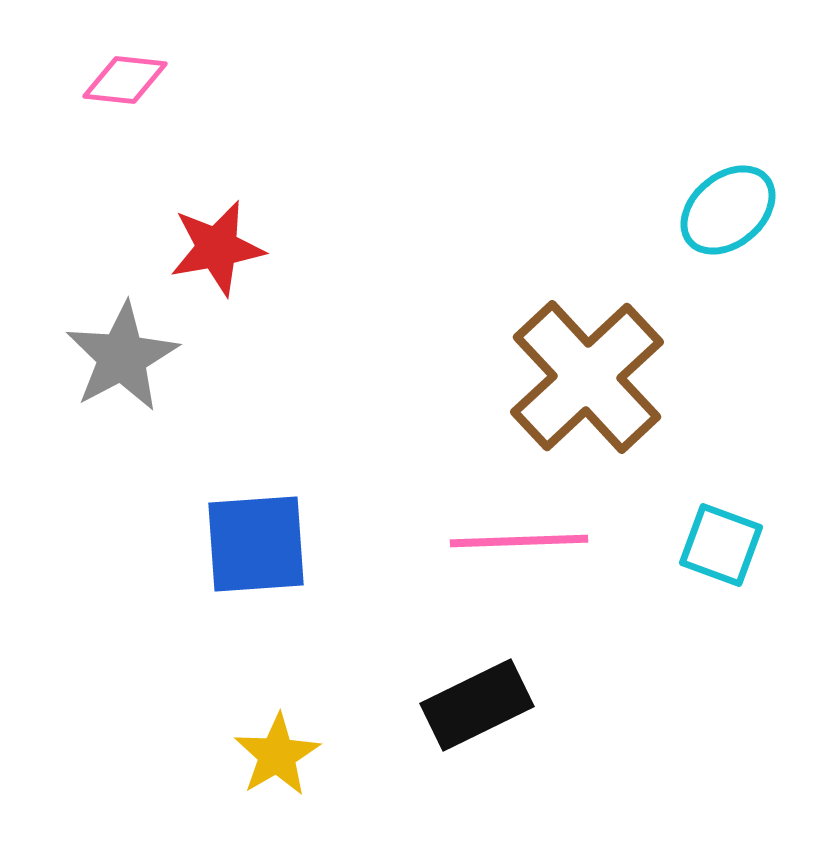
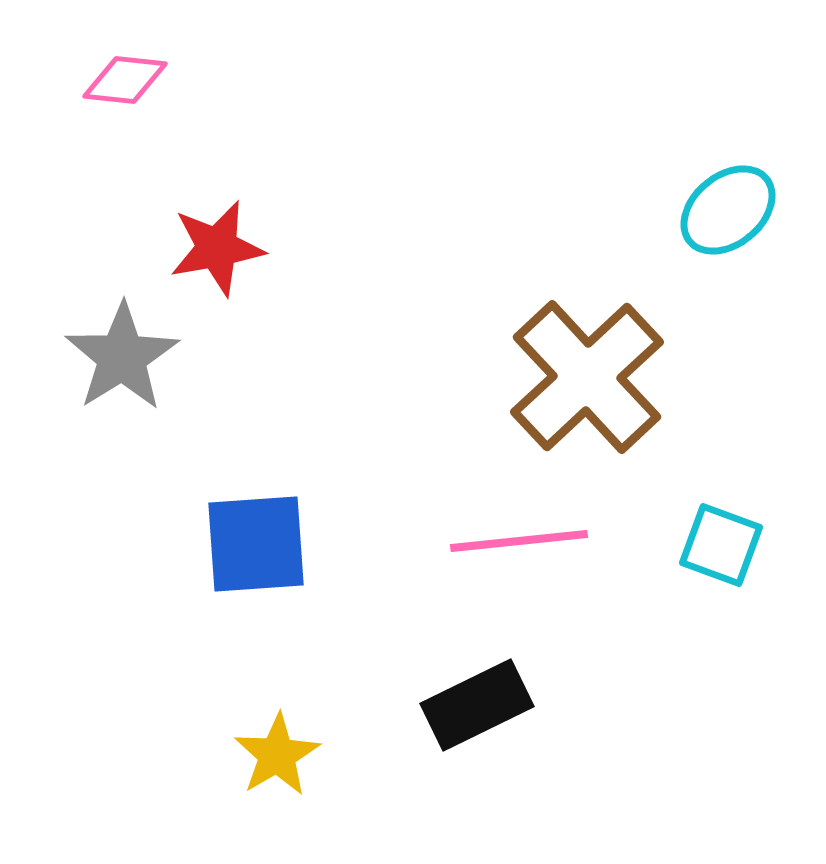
gray star: rotated 4 degrees counterclockwise
pink line: rotated 4 degrees counterclockwise
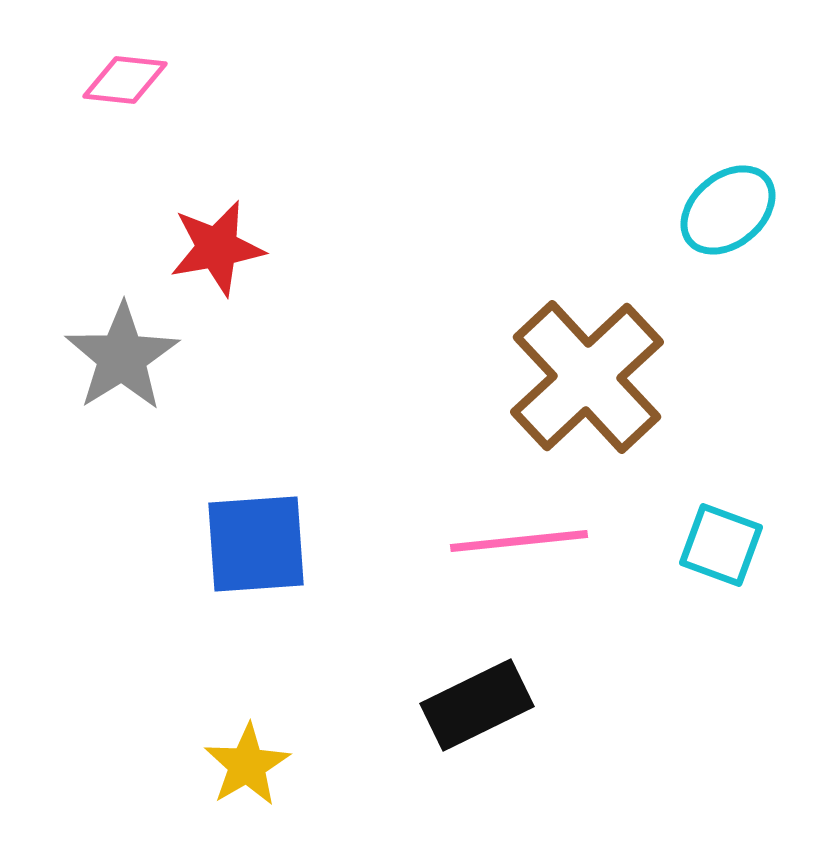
yellow star: moved 30 px left, 10 px down
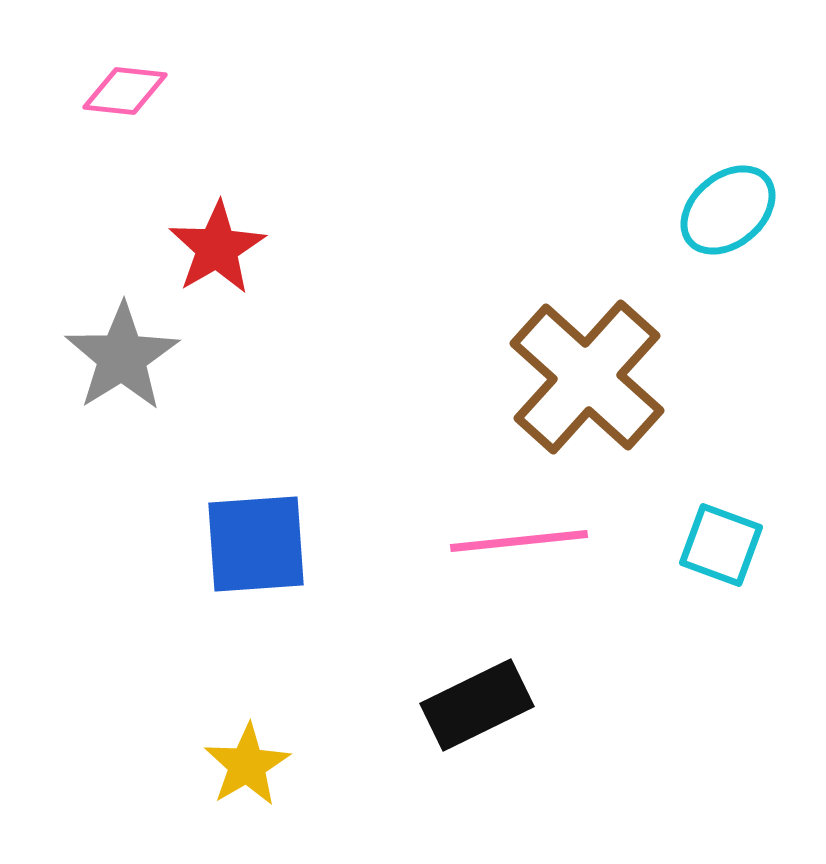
pink diamond: moved 11 px down
red star: rotated 20 degrees counterclockwise
brown cross: rotated 5 degrees counterclockwise
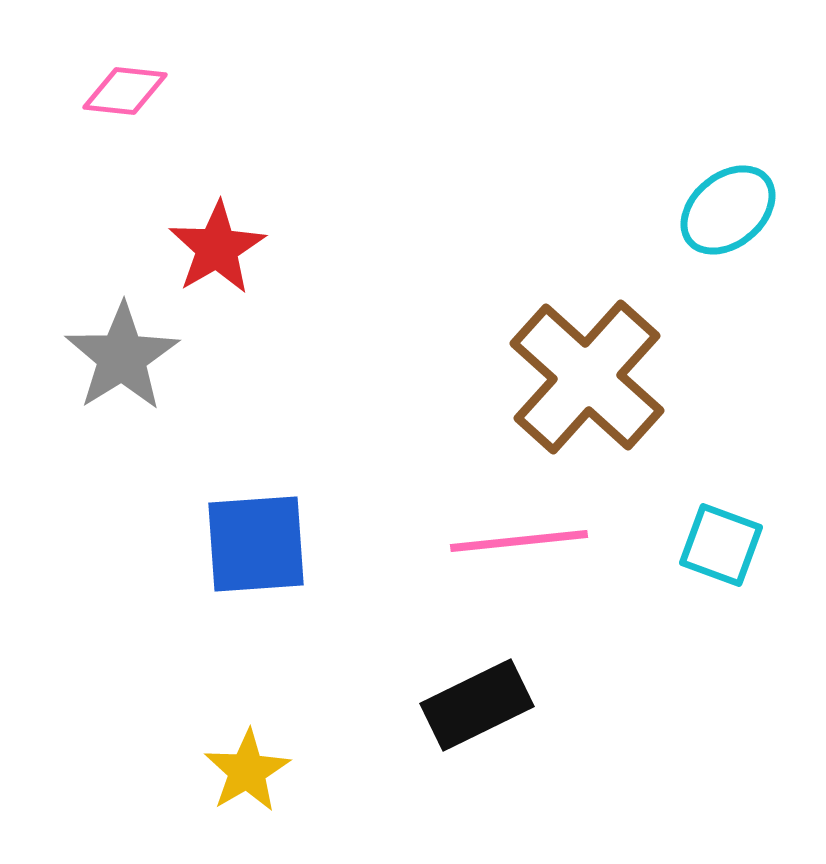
yellow star: moved 6 px down
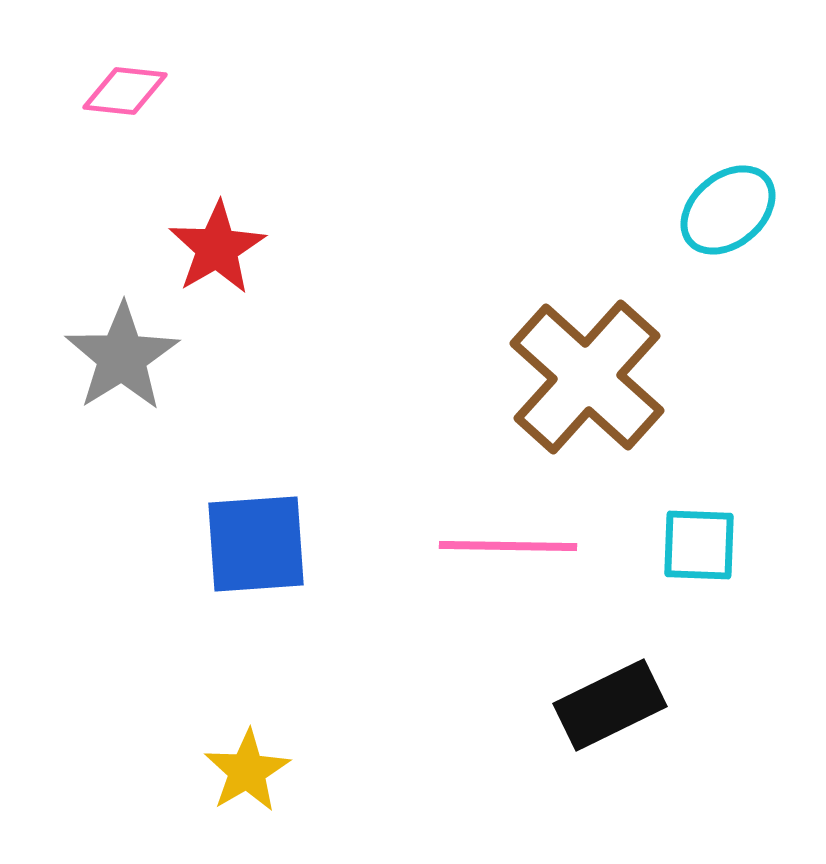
pink line: moved 11 px left, 5 px down; rotated 7 degrees clockwise
cyan square: moved 22 px left; rotated 18 degrees counterclockwise
black rectangle: moved 133 px right
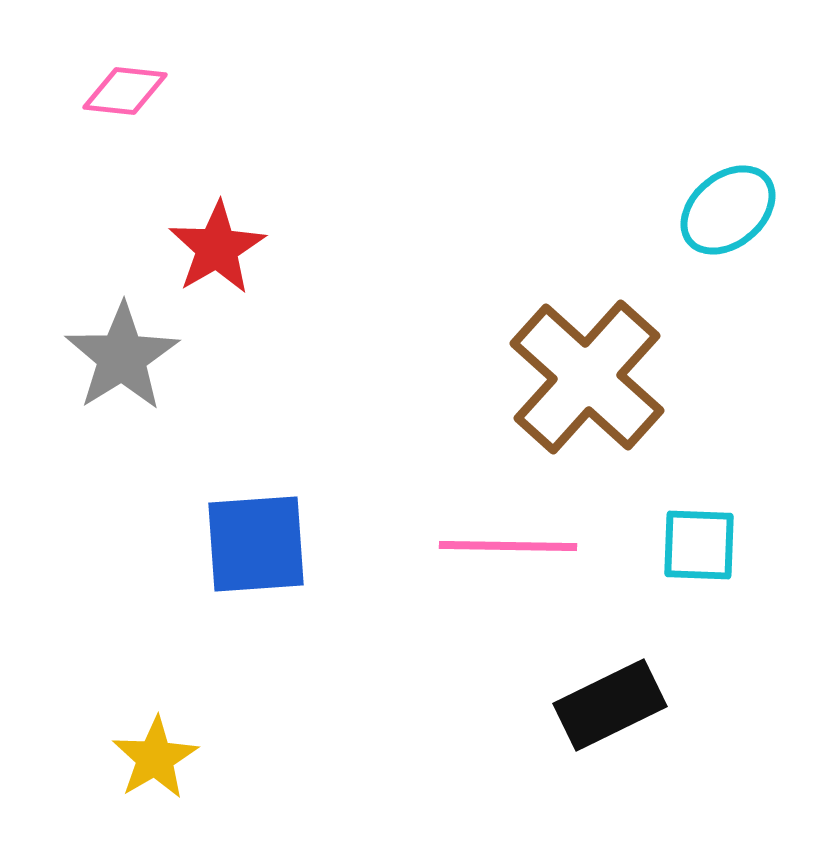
yellow star: moved 92 px left, 13 px up
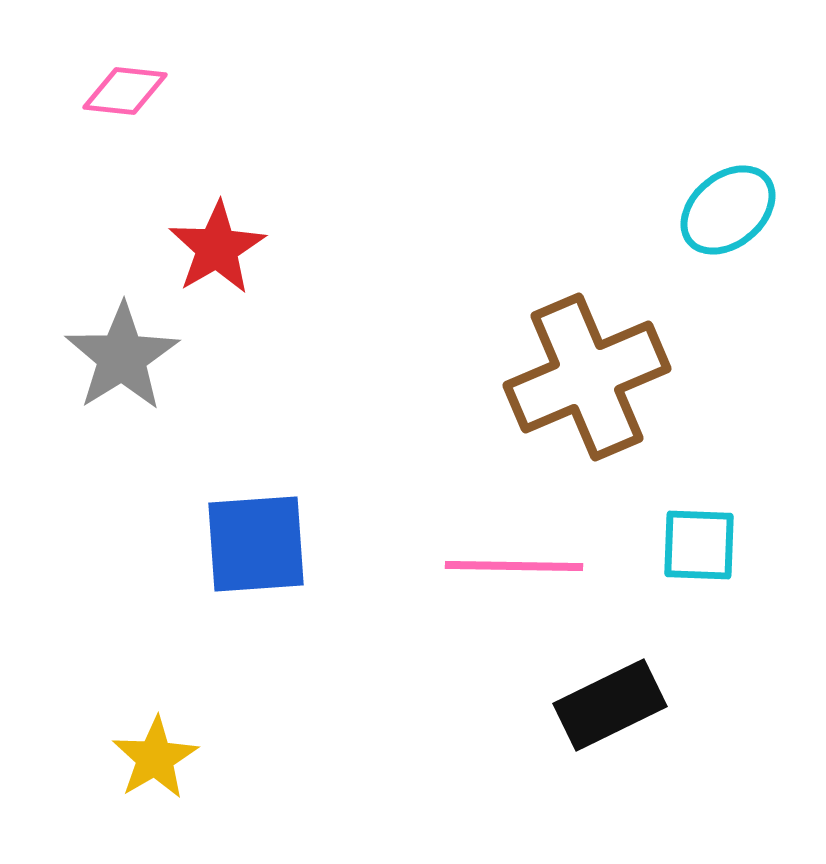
brown cross: rotated 25 degrees clockwise
pink line: moved 6 px right, 20 px down
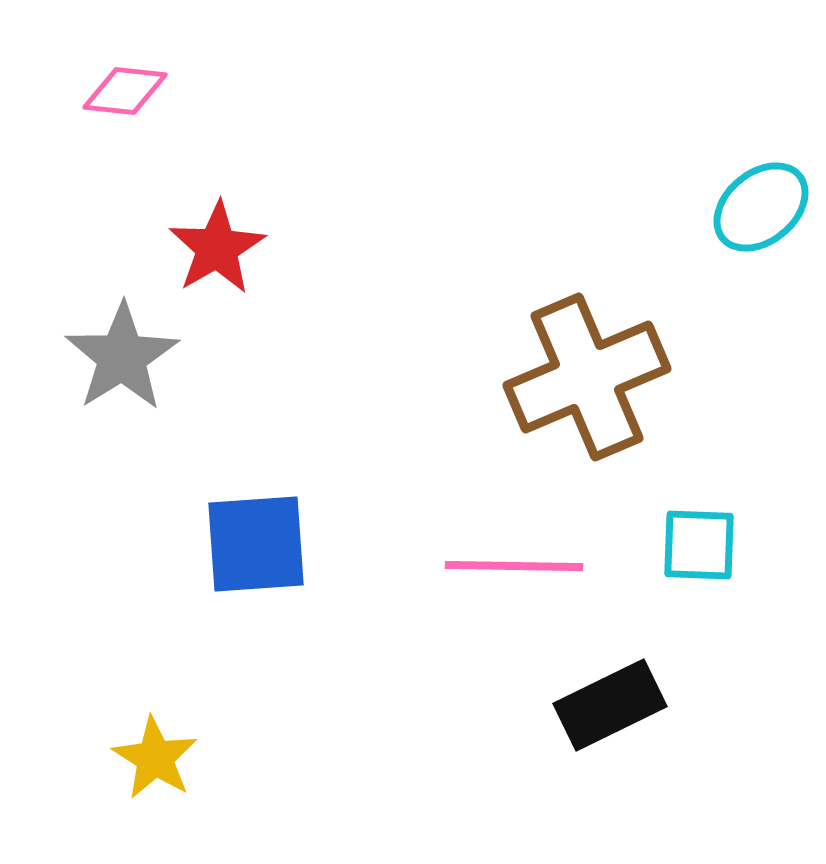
cyan ellipse: moved 33 px right, 3 px up
yellow star: rotated 10 degrees counterclockwise
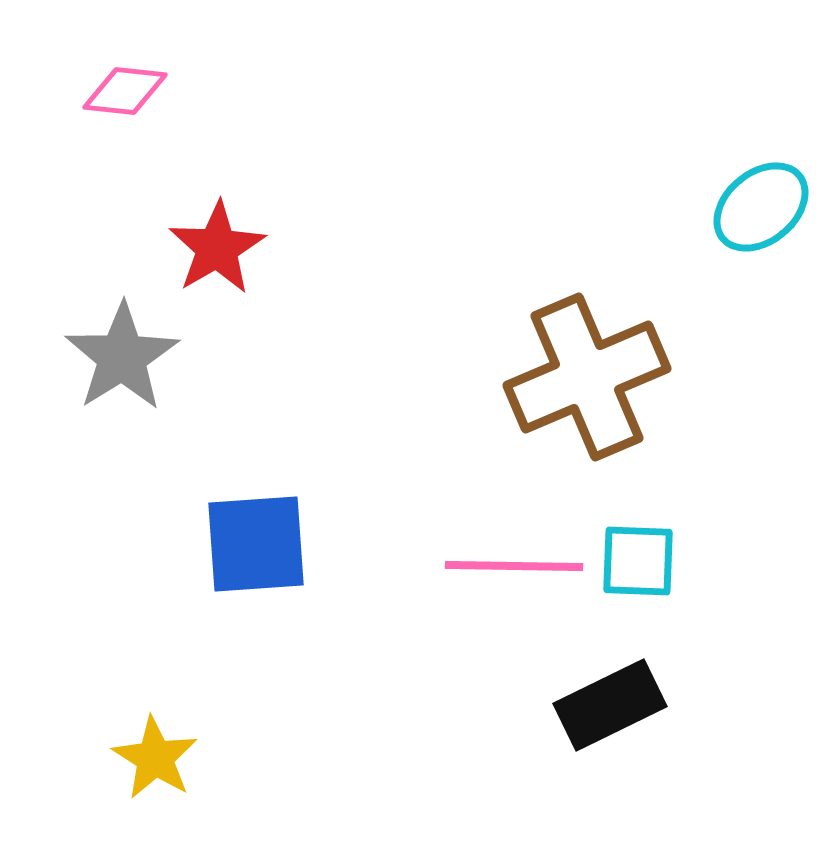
cyan square: moved 61 px left, 16 px down
